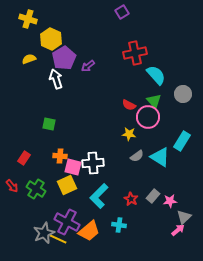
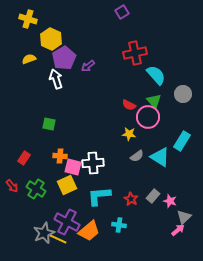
cyan L-shape: rotated 40 degrees clockwise
pink star: rotated 24 degrees clockwise
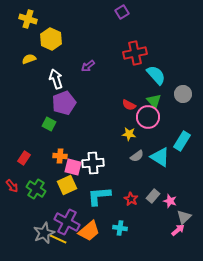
purple pentagon: moved 45 px down; rotated 10 degrees clockwise
green square: rotated 16 degrees clockwise
cyan cross: moved 1 px right, 3 px down
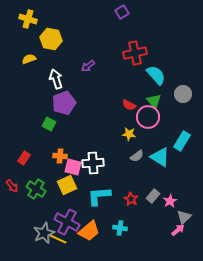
yellow hexagon: rotated 15 degrees counterclockwise
pink star: rotated 24 degrees clockwise
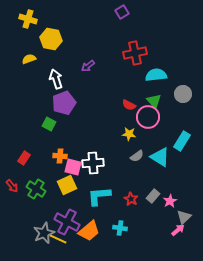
cyan semicircle: rotated 55 degrees counterclockwise
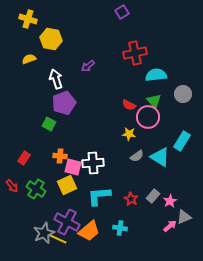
gray triangle: rotated 21 degrees clockwise
pink arrow: moved 8 px left, 4 px up
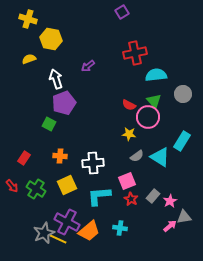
pink square: moved 54 px right, 14 px down; rotated 36 degrees counterclockwise
gray triangle: rotated 14 degrees clockwise
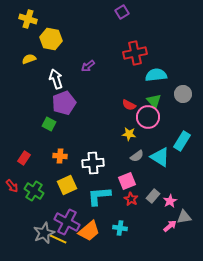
green cross: moved 2 px left, 2 px down
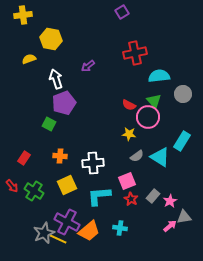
yellow cross: moved 5 px left, 4 px up; rotated 24 degrees counterclockwise
cyan semicircle: moved 3 px right, 1 px down
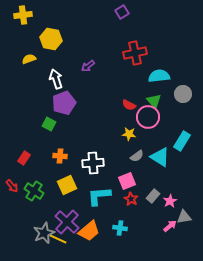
purple cross: rotated 15 degrees clockwise
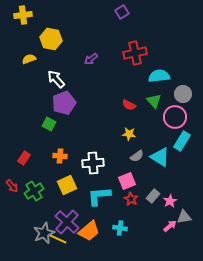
purple arrow: moved 3 px right, 7 px up
white arrow: rotated 24 degrees counterclockwise
pink circle: moved 27 px right
green cross: rotated 24 degrees clockwise
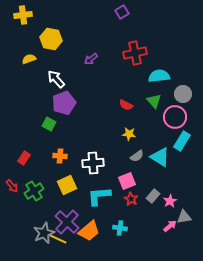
red semicircle: moved 3 px left
